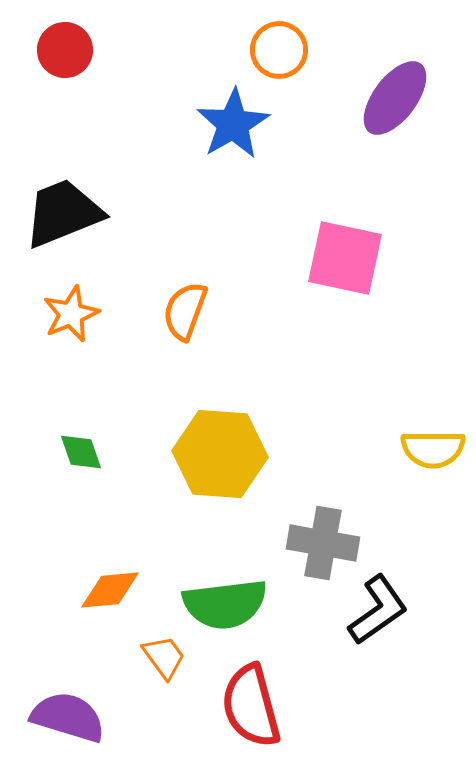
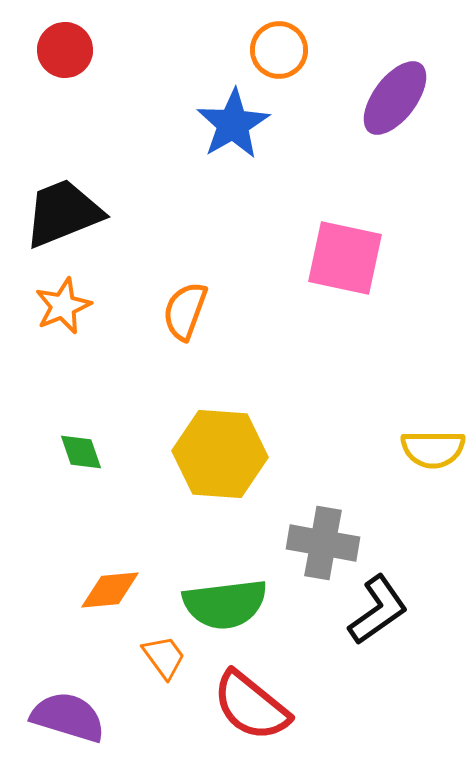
orange star: moved 8 px left, 8 px up
red semicircle: rotated 36 degrees counterclockwise
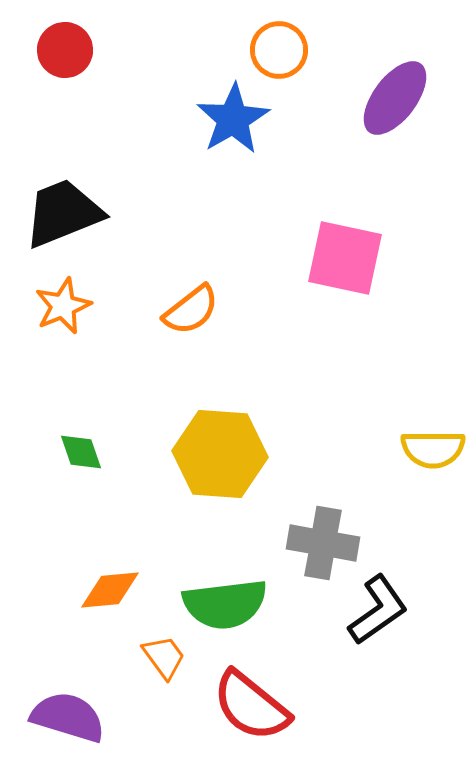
blue star: moved 5 px up
orange semicircle: moved 6 px right, 1 px up; rotated 148 degrees counterclockwise
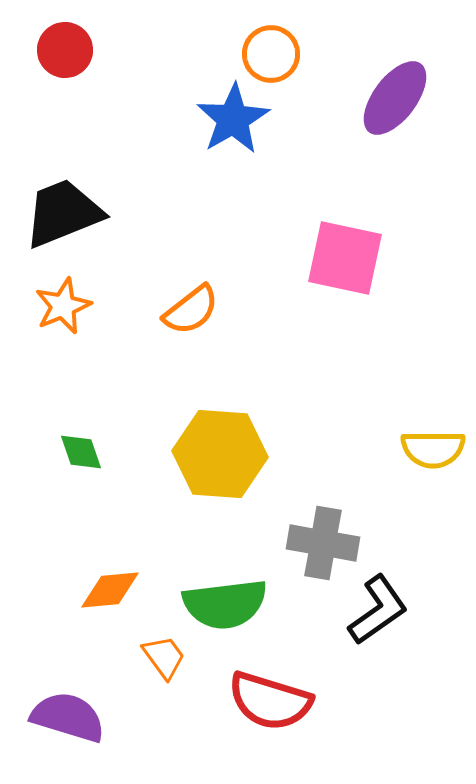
orange circle: moved 8 px left, 4 px down
red semicircle: moved 19 px right, 5 px up; rotated 22 degrees counterclockwise
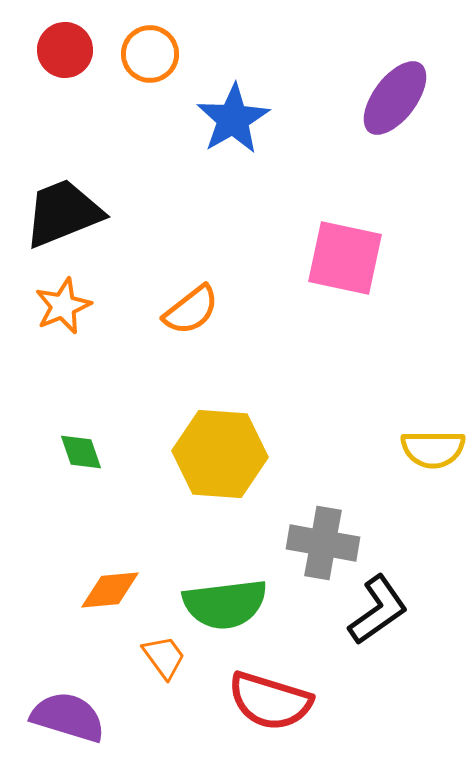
orange circle: moved 121 px left
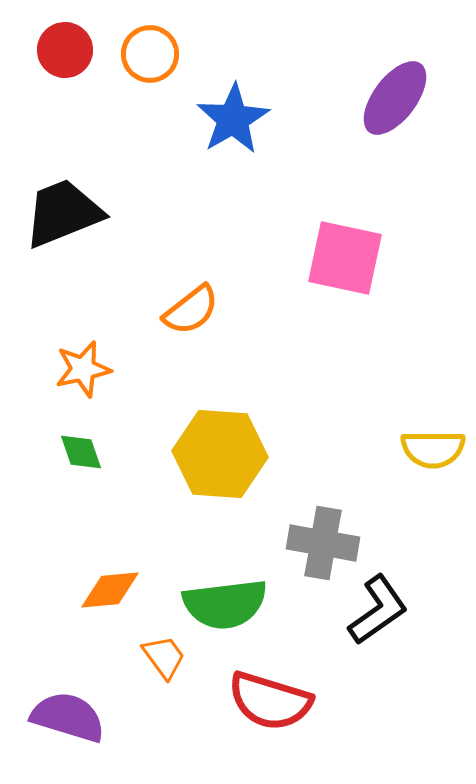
orange star: moved 20 px right, 63 px down; rotated 10 degrees clockwise
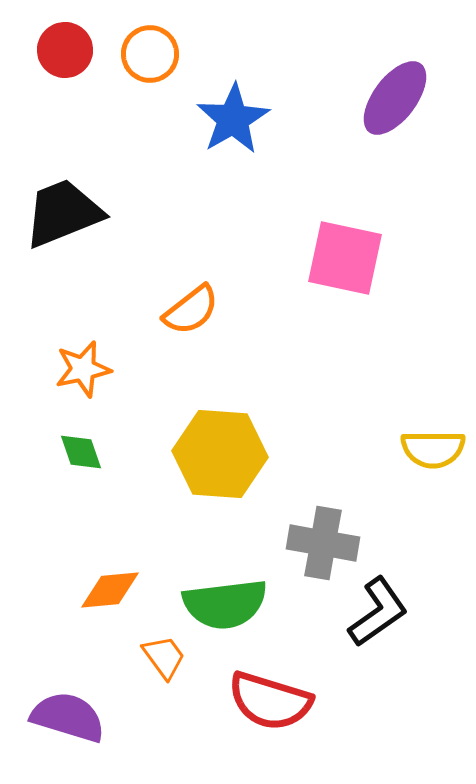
black L-shape: moved 2 px down
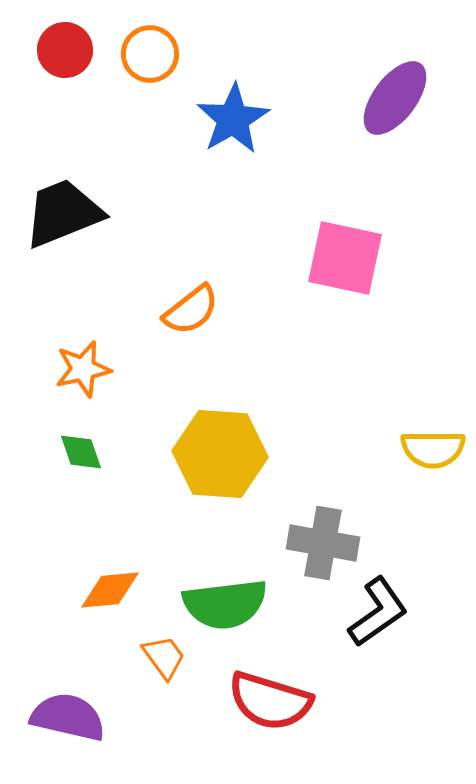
purple semicircle: rotated 4 degrees counterclockwise
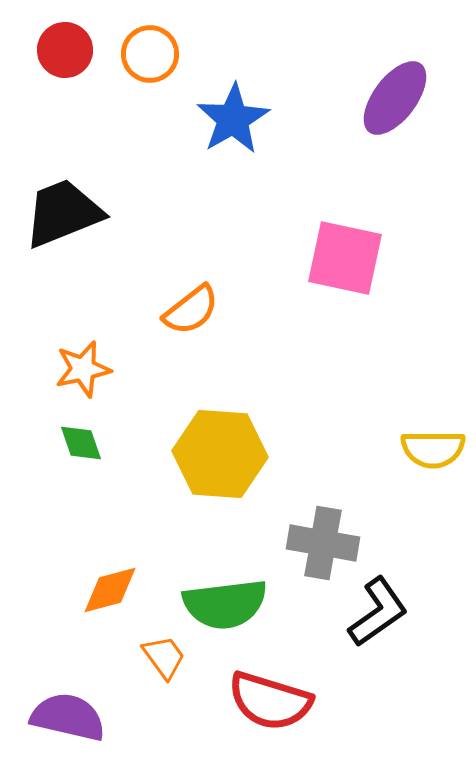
green diamond: moved 9 px up
orange diamond: rotated 10 degrees counterclockwise
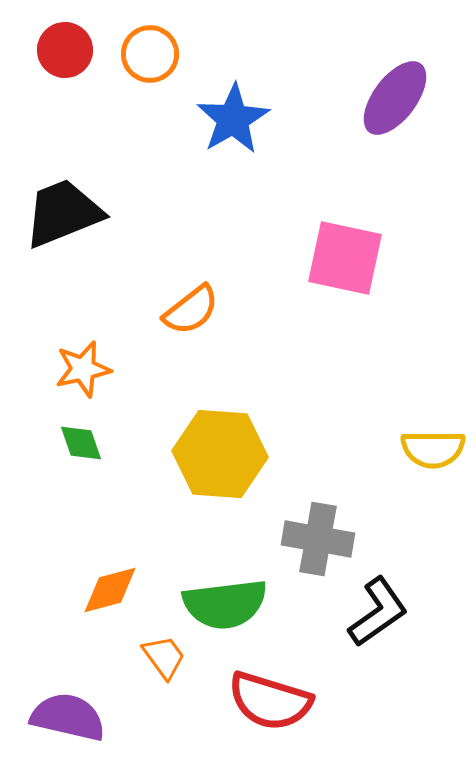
gray cross: moved 5 px left, 4 px up
